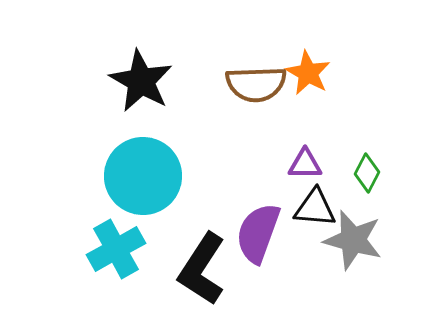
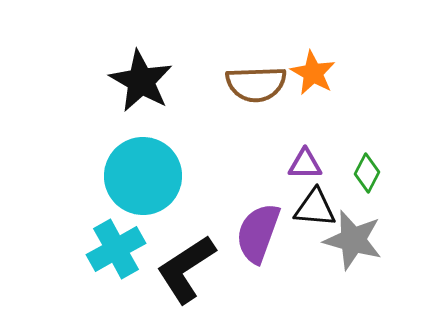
orange star: moved 5 px right
black L-shape: moved 16 px left; rotated 24 degrees clockwise
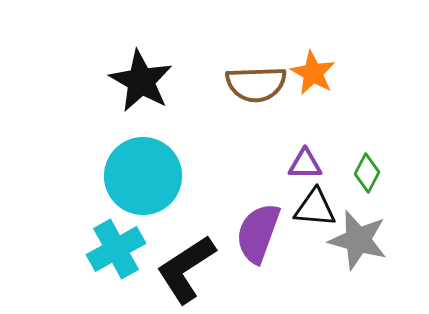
gray star: moved 5 px right
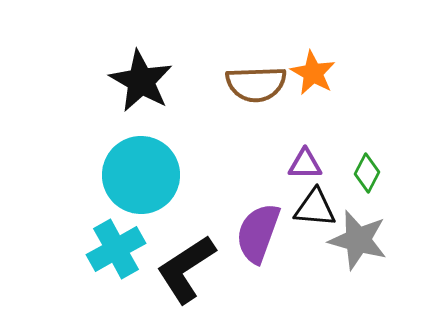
cyan circle: moved 2 px left, 1 px up
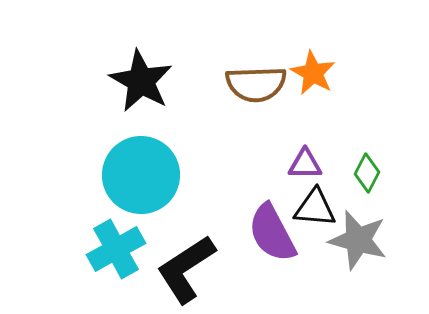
purple semicircle: moved 14 px right; rotated 48 degrees counterclockwise
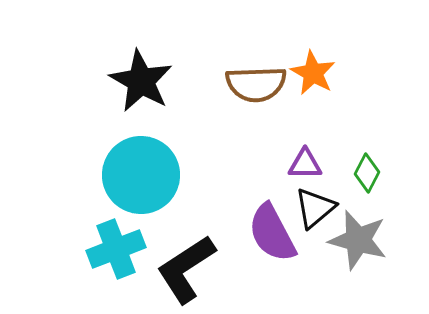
black triangle: rotated 45 degrees counterclockwise
cyan cross: rotated 8 degrees clockwise
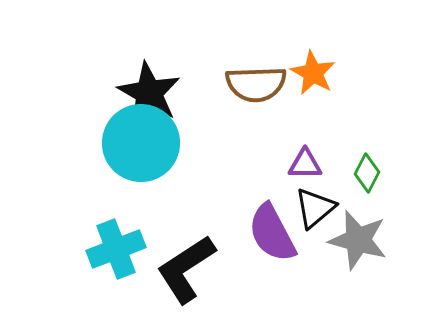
black star: moved 8 px right, 12 px down
cyan circle: moved 32 px up
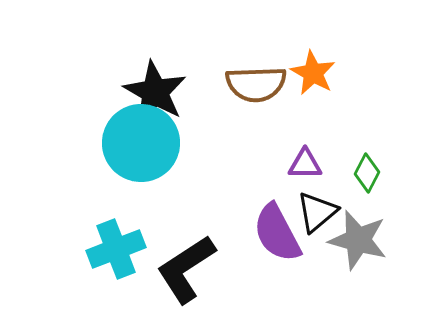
black star: moved 6 px right, 1 px up
black triangle: moved 2 px right, 4 px down
purple semicircle: moved 5 px right
